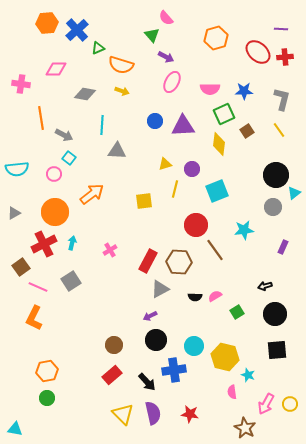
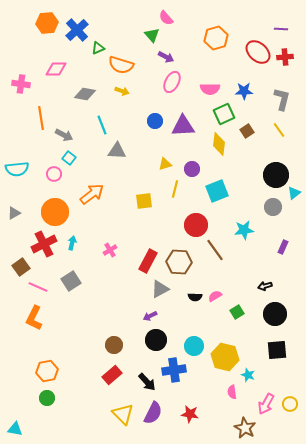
cyan line at (102, 125): rotated 24 degrees counterclockwise
purple semicircle at (153, 413): rotated 40 degrees clockwise
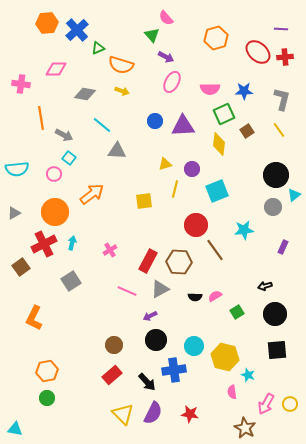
cyan line at (102, 125): rotated 30 degrees counterclockwise
cyan triangle at (294, 193): moved 2 px down
pink line at (38, 287): moved 89 px right, 4 px down
